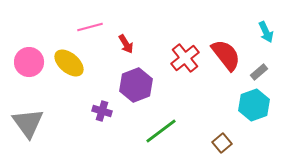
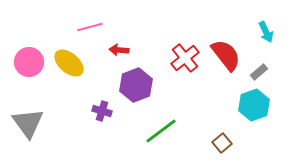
red arrow: moved 7 px left, 6 px down; rotated 126 degrees clockwise
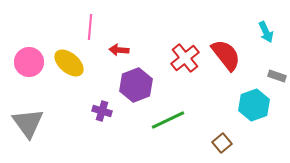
pink line: rotated 70 degrees counterclockwise
gray rectangle: moved 18 px right, 4 px down; rotated 60 degrees clockwise
green line: moved 7 px right, 11 px up; rotated 12 degrees clockwise
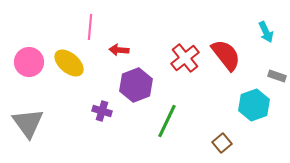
green line: moved 1 px left, 1 px down; rotated 40 degrees counterclockwise
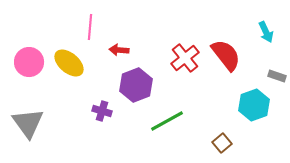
green line: rotated 36 degrees clockwise
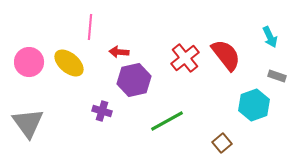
cyan arrow: moved 4 px right, 5 px down
red arrow: moved 2 px down
purple hexagon: moved 2 px left, 5 px up; rotated 8 degrees clockwise
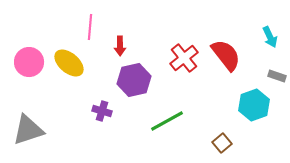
red arrow: moved 1 px right, 6 px up; rotated 96 degrees counterclockwise
red cross: moved 1 px left
gray triangle: moved 7 px down; rotated 48 degrees clockwise
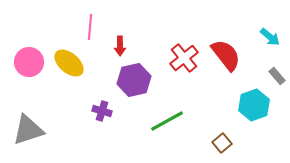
cyan arrow: rotated 25 degrees counterclockwise
gray rectangle: rotated 30 degrees clockwise
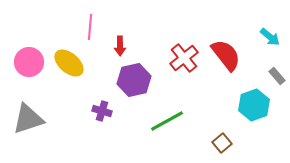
gray triangle: moved 11 px up
